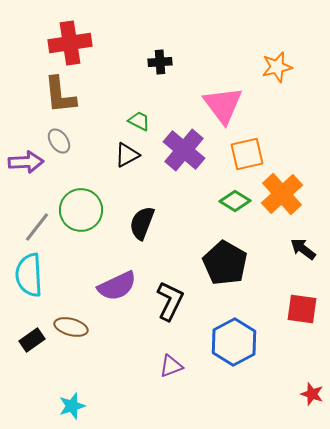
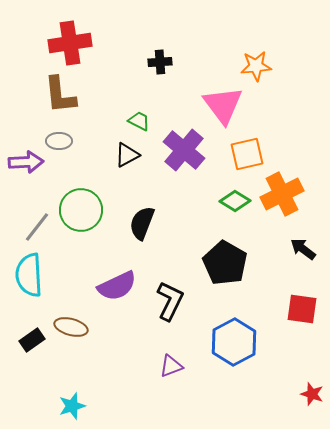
orange star: moved 21 px left, 1 px up; rotated 8 degrees clockwise
gray ellipse: rotated 55 degrees counterclockwise
orange cross: rotated 15 degrees clockwise
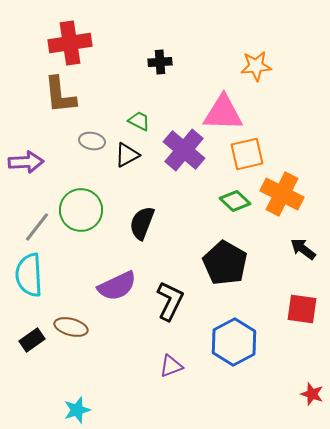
pink triangle: moved 8 px down; rotated 51 degrees counterclockwise
gray ellipse: moved 33 px right; rotated 10 degrees clockwise
orange cross: rotated 36 degrees counterclockwise
green diamond: rotated 12 degrees clockwise
cyan star: moved 5 px right, 4 px down
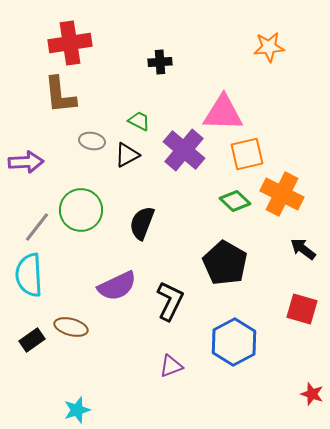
orange star: moved 13 px right, 19 px up
red square: rotated 8 degrees clockwise
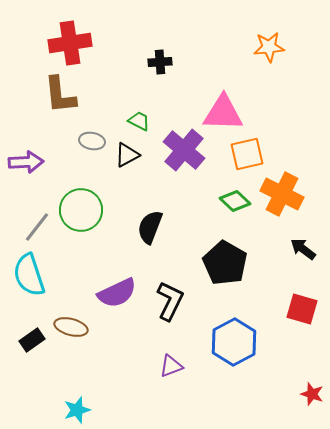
black semicircle: moved 8 px right, 4 px down
cyan semicircle: rotated 15 degrees counterclockwise
purple semicircle: moved 7 px down
